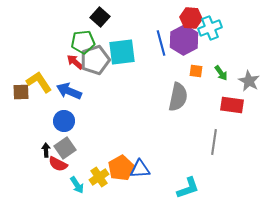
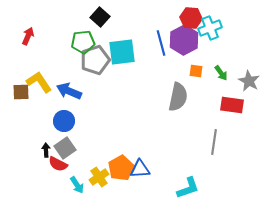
red arrow: moved 47 px left, 26 px up; rotated 72 degrees clockwise
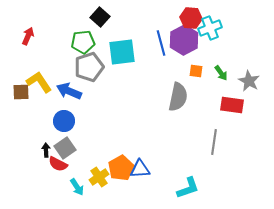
gray pentagon: moved 6 px left, 7 px down
cyan arrow: moved 2 px down
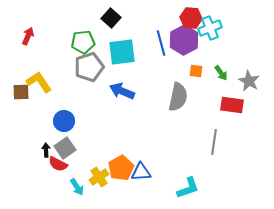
black square: moved 11 px right, 1 px down
blue arrow: moved 53 px right
blue triangle: moved 1 px right, 3 px down
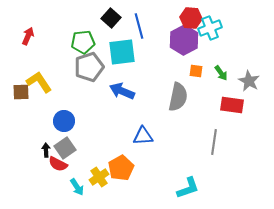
blue line: moved 22 px left, 17 px up
blue triangle: moved 2 px right, 36 px up
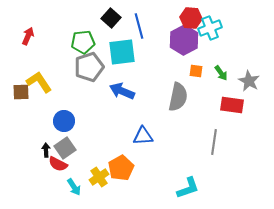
cyan arrow: moved 3 px left
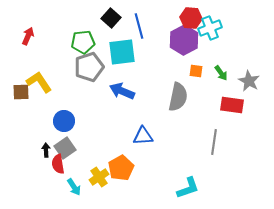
red semicircle: rotated 54 degrees clockwise
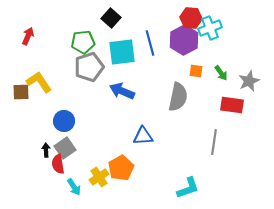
blue line: moved 11 px right, 17 px down
gray star: rotated 20 degrees clockwise
